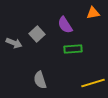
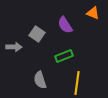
orange triangle: rotated 32 degrees clockwise
gray square: rotated 14 degrees counterclockwise
gray arrow: moved 4 px down; rotated 21 degrees counterclockwise
green rectangle: moved 9 px left, 7 px down; rotated 18 degrees counterclockwise
yellow line: moved 16 px left; rotated 65 degrees counterclockwise
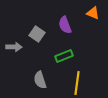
purple semicircle: rotated 12 degrees clockwise
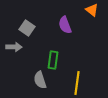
orange triangle: moved 1 px left, 3 px up; rotated 16 degrees clockwise
gray square: moved 10 px left, 6 px up
green rectangle: moved 11 px left, 4 px down; rotated 60 degrees counterclockwise
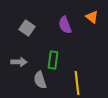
orange triangle: moved 7 px down
gray arrow: moved 5 px right, 15 px down
yellow line: rotated 15 degrees counterclockwise
